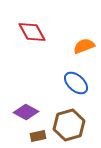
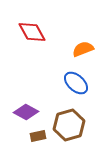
orange semicircle: moved 1 px left, 3 px down
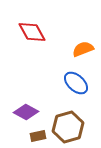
brown hexagon: moved 1 px left, 2 px down
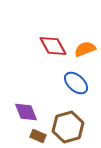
red diamond: moved 21 px right, 14 px down
orange semicircle: moved 2 px right
purple diamond: rotated 40 degrees clockwise
brown rectangle: rotated 35 degrees clockwise
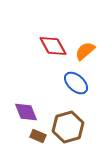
orange semicircle: moved 2 px down; rotated 20 degrees counterclockwise
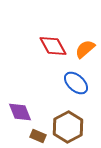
orange semicircle: moved 2 px up
purple diamond: moved 6 px left
brown hexagon: rotated 12 degrees counterclockwise
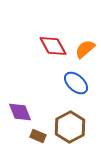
brown hexagon: moved 2 px right
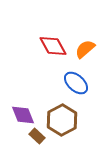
purple diamond: moved 3 px right, 3 px down
brown hexagon: moved 8 px left, 7 px up
brown rectangle: moved 1 px left; rotated 21 degrees clockwise
